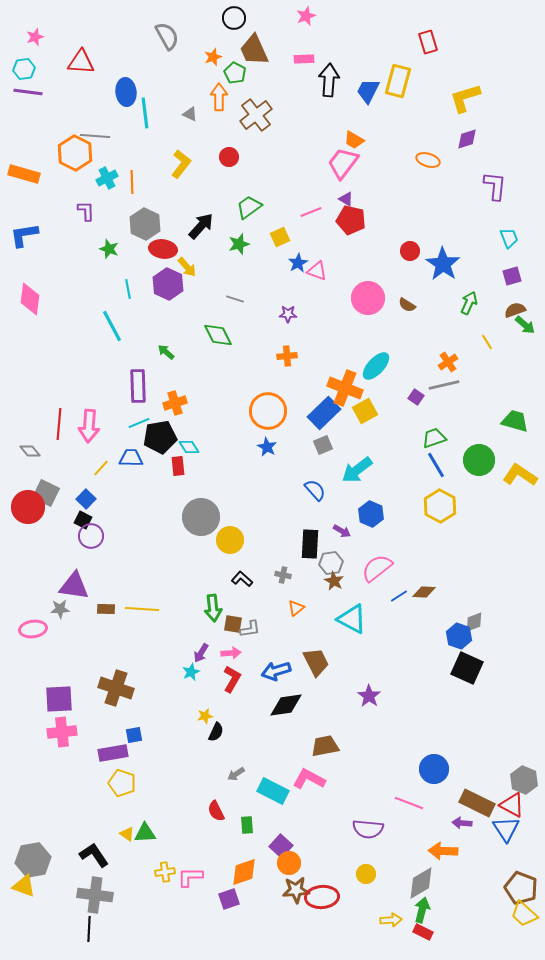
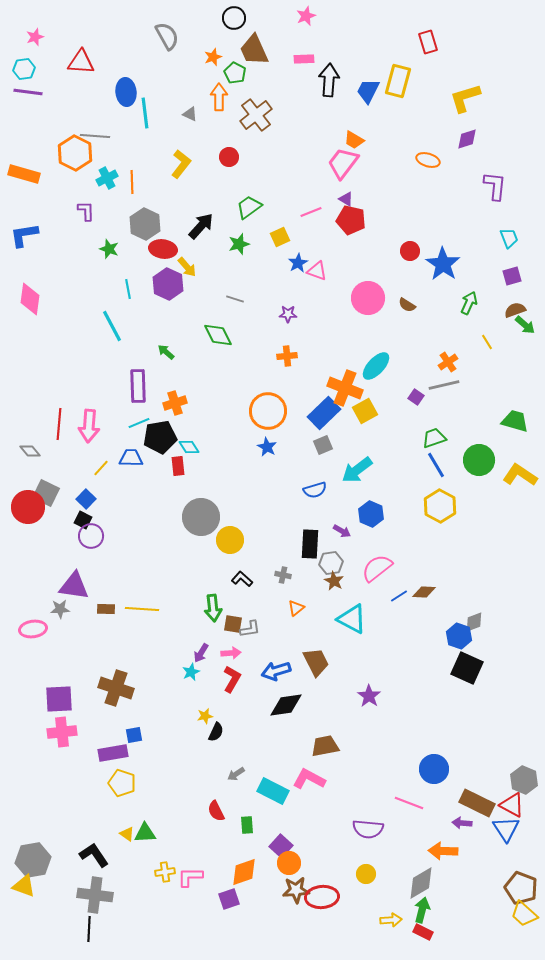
blue semicircle at (315, 490): rotated 115 degrees clockwise
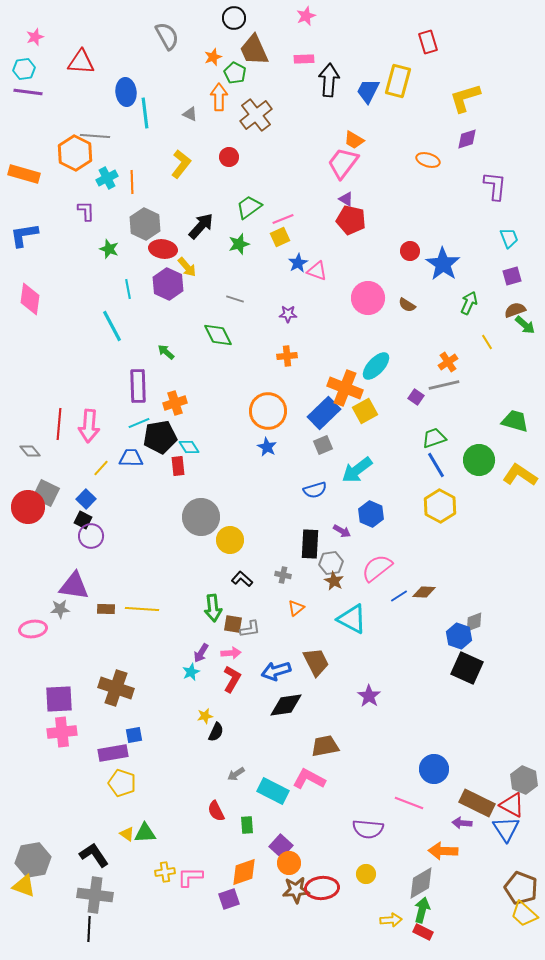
pink line at (311, 212): moved 28 px left, 7 px down
red ellipse at (322, 897): moved 9 px up
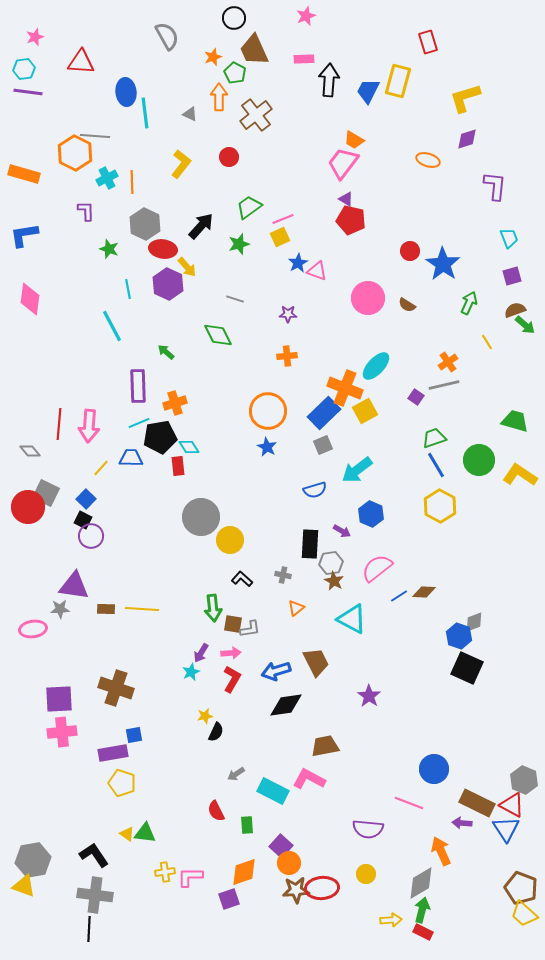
green triangle at (145, 833): rotated 10 degrees clockwise
orange arrow at (443, 851): moved 2 px left; rotated 64 degrees clockwise
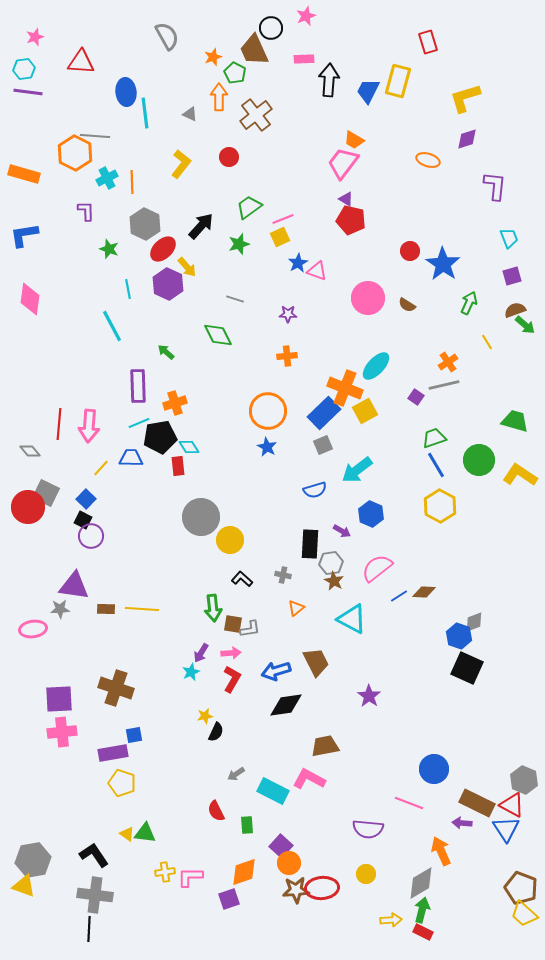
black circle at (234, 18): moved 37 px right, 10 px down
red ellipse at (163, 249): rotated 52 degrees counterclockwise
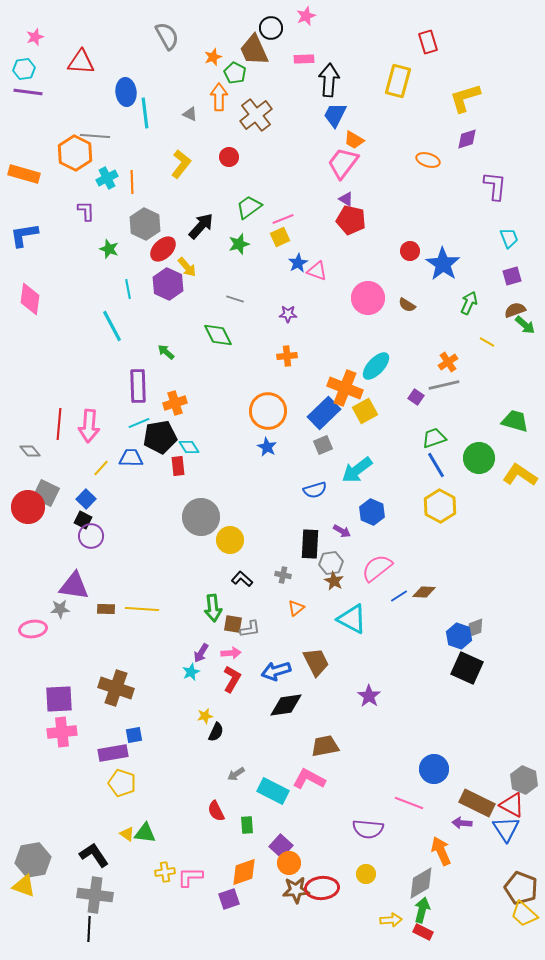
blue trapezoid at (368, 91): moved 33 px left, 24 px down
yellow line at (487, 342): rotated 28 degrees counterclockwise
green circle at (479, 460): moved 2 px up
blue hexagon at (371, 514): moved 1 px right, 2 px up
gray diamond at (474, 622): moved 1 px right, 6 px down
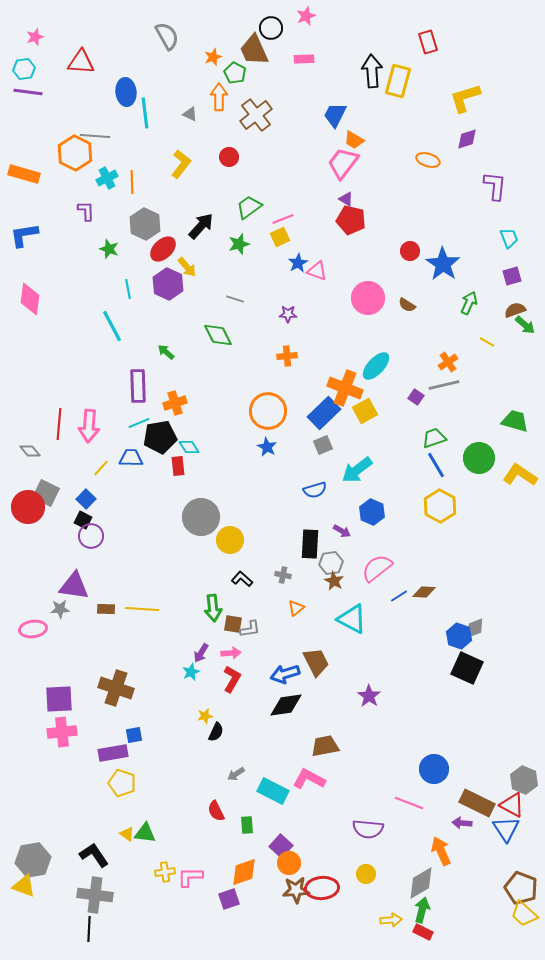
black arrow at (329, 80): moved 43 px right, 9 px up; rotated 8 degrees counterclockwise
blue arrow at (276, 671): moved 9 px right, 3 px down
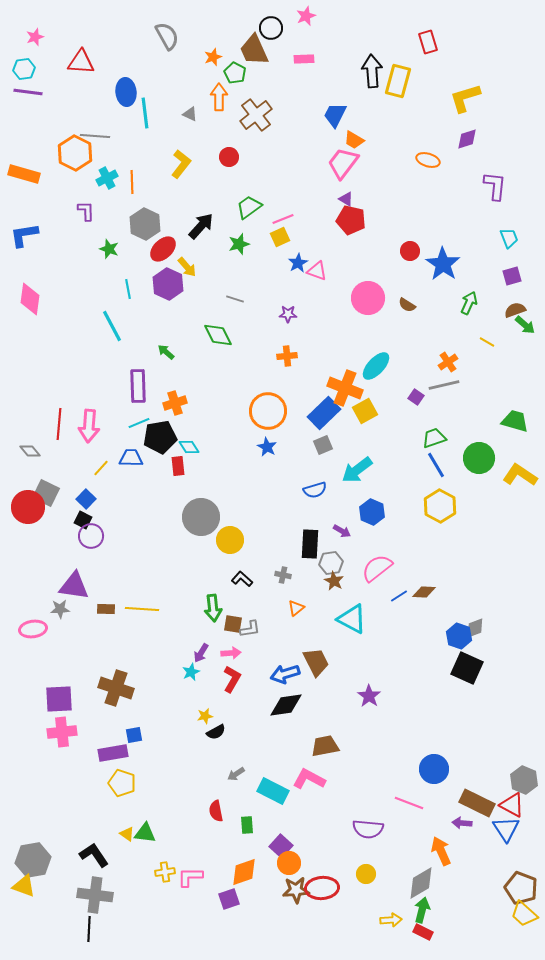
black semicircle at (216, 732): rotated 36 degrees clockwise
red semicircle at (216, 811): rotated 15 degrees clockwise
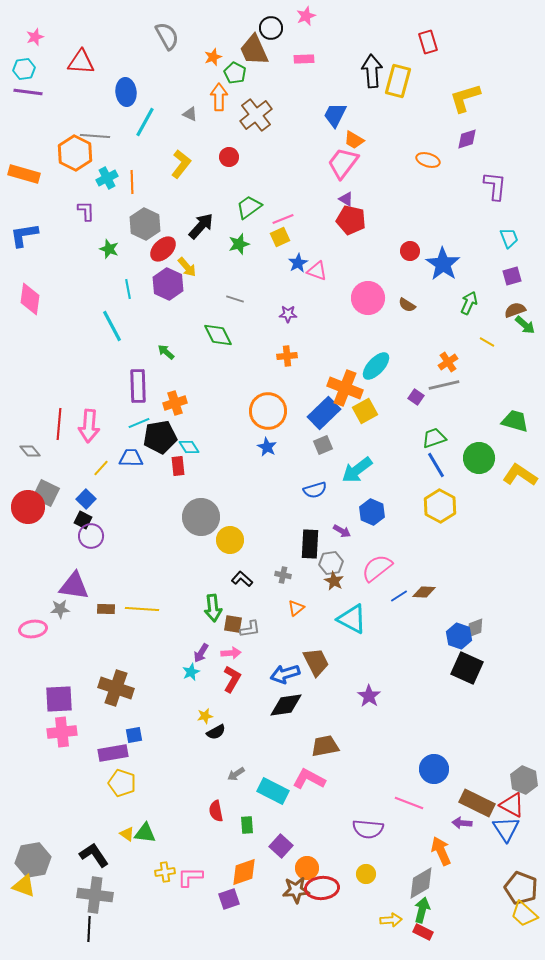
cyan line at (145, 113): moved 9 px down; rotated 36 degrees clockwise
orange circle at (289, 863): moved 18 px right, 5 px down
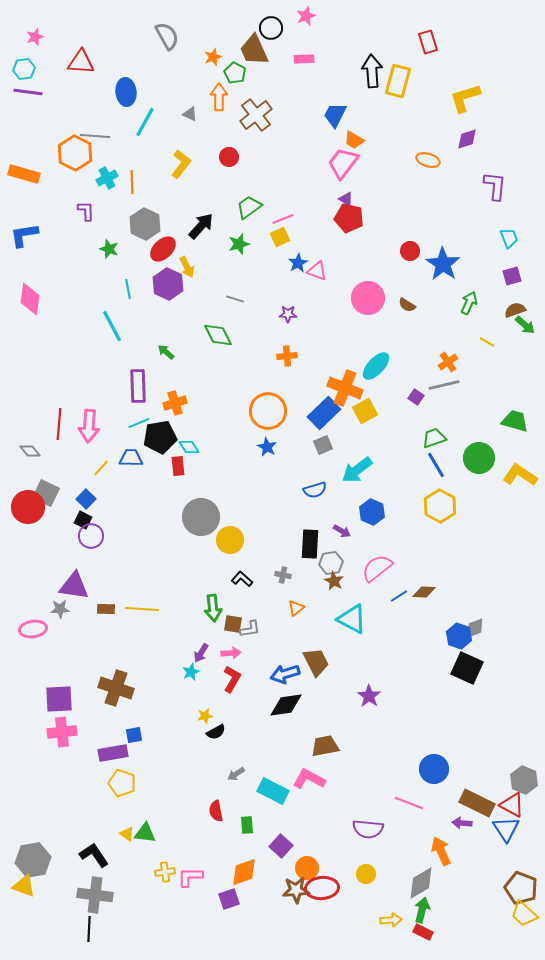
red pentagon at (351, 220): moved 2 px left, 2 px up
yellow arrow at (187, 267): rotated 15 degrees clockwise
